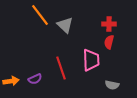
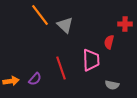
red cross: moved 16 px right
purple semicircle: rotated 24 degrees counterclockwise
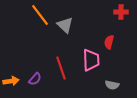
red cross: moved 4 px left, 12 px up
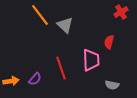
red cross: rotated 32 degrees counterclockwise
